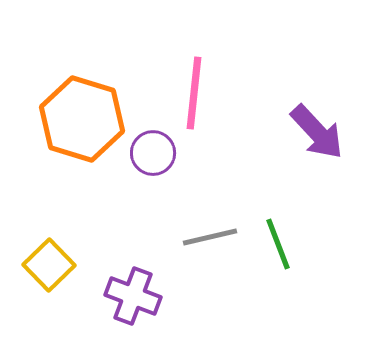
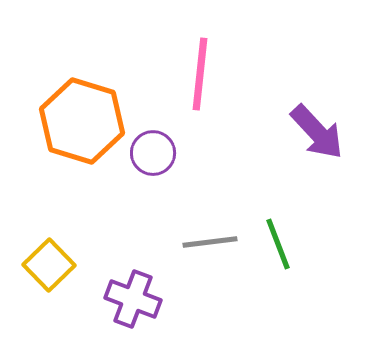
pink line: moved 6 px right, 19 px up
orange hexagon: moved 2 px down
gray line: moved 5 px down; rotated 6 degrees clockwise
purple cross: moved 3 px down
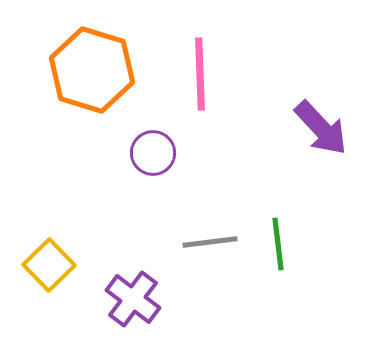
pink line: rotated 8 degrees counterclockwise
orange hexagon: moved 10 px right, 51 px up
purple arrow: moved 4 px right, 4 px up
green line: rotated 14 degrees clockwise
purple cross: rotated 16 degrees clockwise
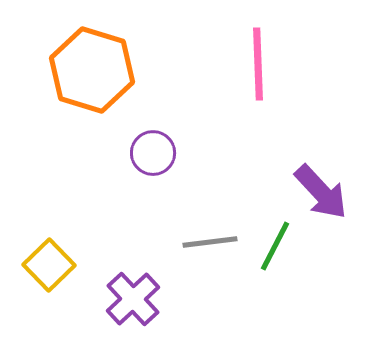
pink line: moved 58 px right, 10 px up
purple arrow: moved 64 px down
green line: moved 3 px left, 2 px down; rotated 34 degrees clockwise
purple cross: rotated 10 degrees clockwise
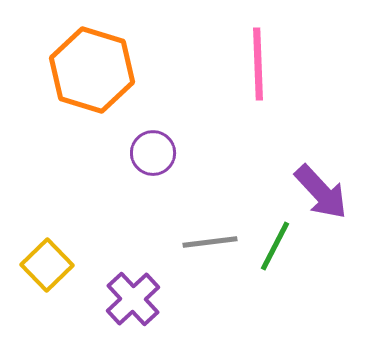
yellow square: moved 2 px left
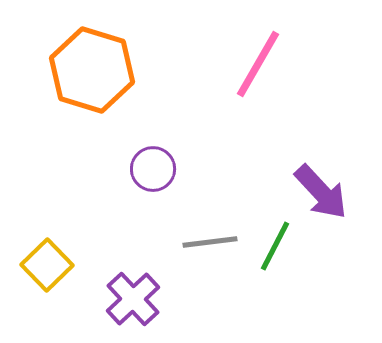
pink line: rotated 32 degrees clockwise
purple circle: moved 16 px down
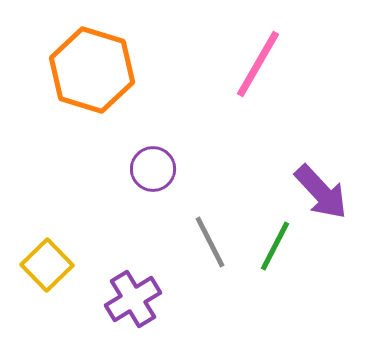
gray line: rotated 70 degrees clockwise
purple cross: rotated 12 degrees clockwise
